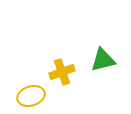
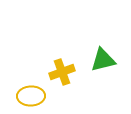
yellow ellipse: rotated 16 degrees clockwise
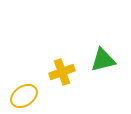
yellow ellipse: moved 7 px left; rotated 32 degrees counterclockwise
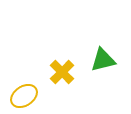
yellow cross: rotated 25 degrees counterclockwise
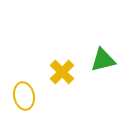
yellow ellipse: rotated 68 degrees counterclockwise
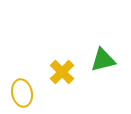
yellow ellipse: moved 2 px left, 3 px up
